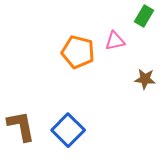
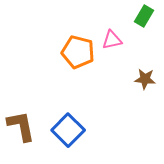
pink triangle: moved 3 px left, 1 px up
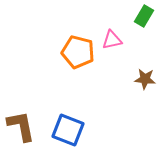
blue square: rotated 24 degrees counterclockwise
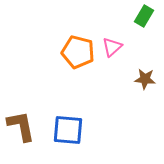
pink triangle: moved 7 px down; rotated 30 degrees counterclockwise
blue square: rotated 16 degrees counterclockwise
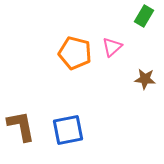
orange pentagon: moved 3 px left, 1 px down
blue square: rotated 16 degrees counterclockwise
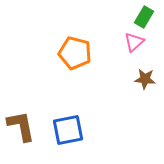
green rectangle: moved 1 px down
pink triangle: moved 22 px right, 5 px up
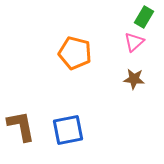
brown star: moved 11 px left
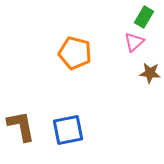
brown star: moved 16 px right, 6 px up
